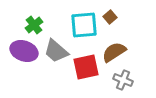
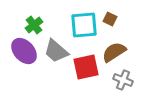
brown square: moved 2 px down; rotated 24 degrees counterclockwise
purple ellipse: rotated 28 degrees clockwise
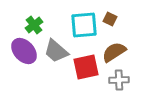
gray cross: moved 4 px left; rotated 24 degrees counterclockwise
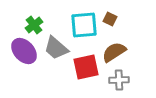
gray trapezoid: moved 3 px up
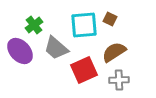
purple ellipse: moved 4 px left
red square: moved 2 px left, 3 px down; rotated 12 degrees counterclockwise
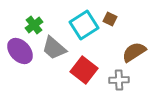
cyan square: rotated 28 degrees counterclockwise
gray trapezoid: moved 2 px left
brown semicircle: moved 20 px right
red square: rotated 28 degrees counterclockwise
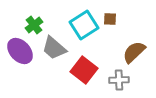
brown square: rotated 24 degrees counterclockwise
brown semicircle: rotated 10 degrees counterclockwise
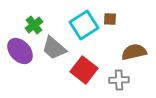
brown semicircle: rotated 30 degrees clockwise
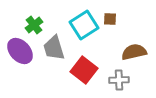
gray trapezoid: rotated 32 degrees clockwise
